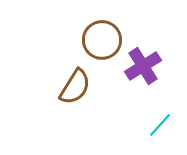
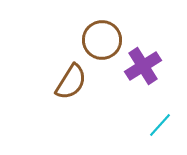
brown semicircle: moved 4 px left, 5 px up
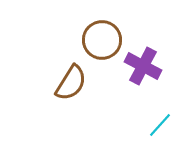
purple cross: rotated 30 degrees counterclockwise
brown semicircle: moved 1 px down
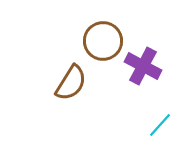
brown circle: moved 1 px right, 1 px down
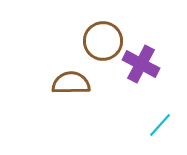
purple cross: moved 2 px left, 2 px up
brown semicircle: rotated 123 degrees counterclockwise
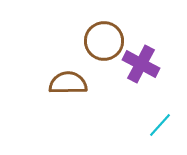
brown circle: moved 1 px right
brown semicircle: moved 3 px left
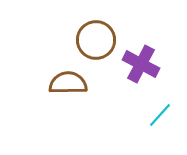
brown circle: moved 8 px left, 1 px up
cyan line: moved 10 px up
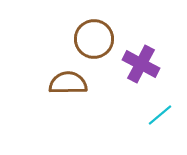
brown circle: moved 2 px left, 1 px up
cyan line: rotated 8 degrees clockwise
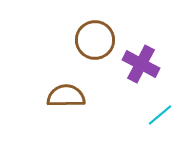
brown circle: moved 1 px right, 1 px down
brown semicircle: moved 2 px left, 13 px down
